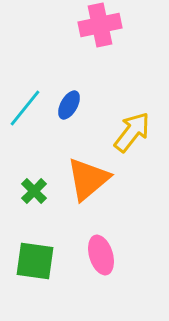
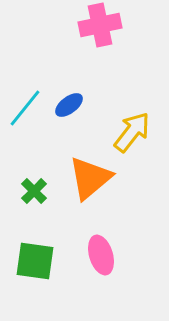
blue ellipse: rotated 24 degrees clockwise
orange triangle: moved 2 px right, 1 px up
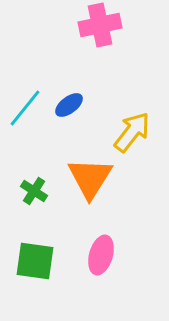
orange triangle: rotated 18 degrees counterclockwise
green cross: rotated 12 degrees counterclockwise
pink ellipse: rotated 33 degrees clockwise
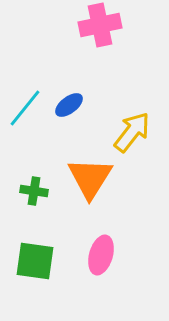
green cross: rotated 24 degrees counterclockwise
